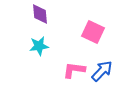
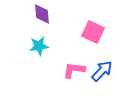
purple diamond: moved 2 px right
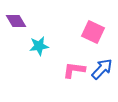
purple diamond: moved 26 px left, 7 px down; rotated 25 degrees counterclockwise
blue arrow: moved 2 px up
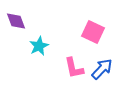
purple diamond: rotated 10 degrees clockwise
cyan star: rotated 18 degrees counterclockwise
pink L-shape: moved 2 px up; rotated 110 degrees counterclockwise
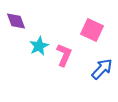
pink square: moved 1 px left, 2 px up
pink L-shape: moved 10 px left, 13 px up; rotated 145 degrees counterclockwise
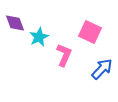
purple diamond: moved 1 px left, 2 px down
pink square: moved 2 px left, 2 px down
cyan star: moved 9 px up
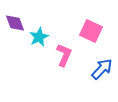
pink square: moved 1 px right, 1 px up
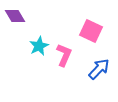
purple diamond: moved 7 px up; rotated 10 degrees counterclockwise
cyan star: moved 9 px down
blue arrow: moved 3 px left
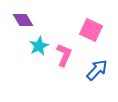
purple diamond: moved 8 px right, 4 px down
pink square: moved 1 px up
blue arrow: moved 2 px left, 1 px down
